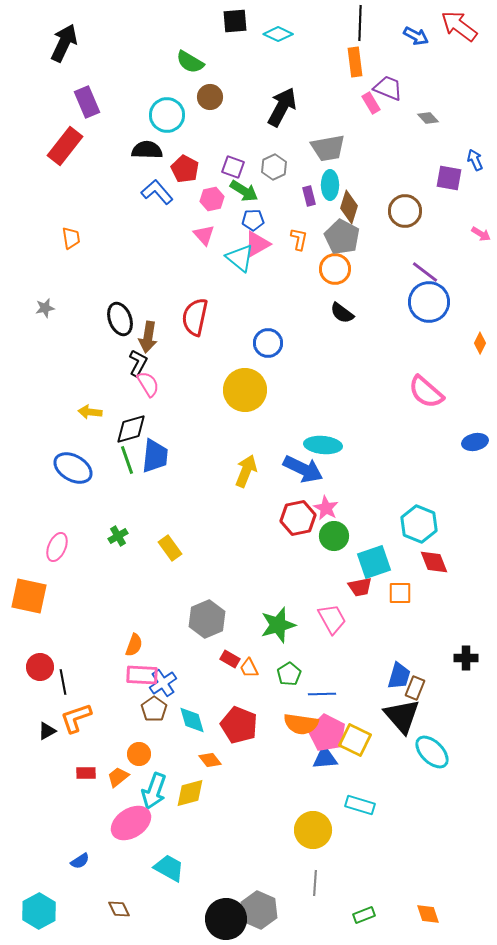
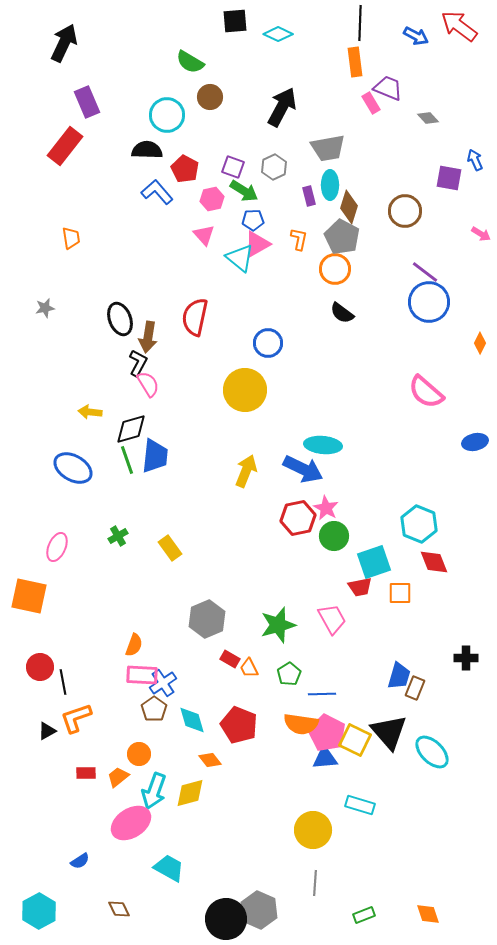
black triangle at (402, 716): moved 13 px left, 16 px down
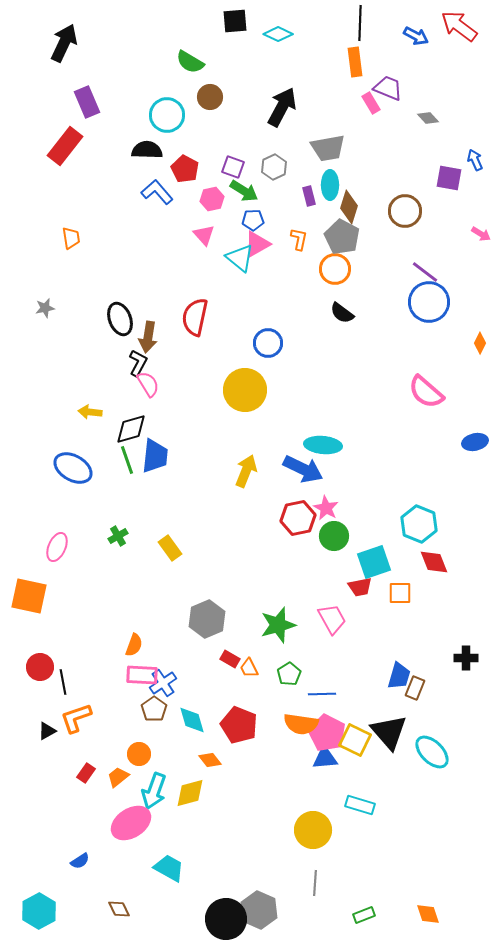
red rectangle at (86, 773): rotated 54 degrees counterclockwise
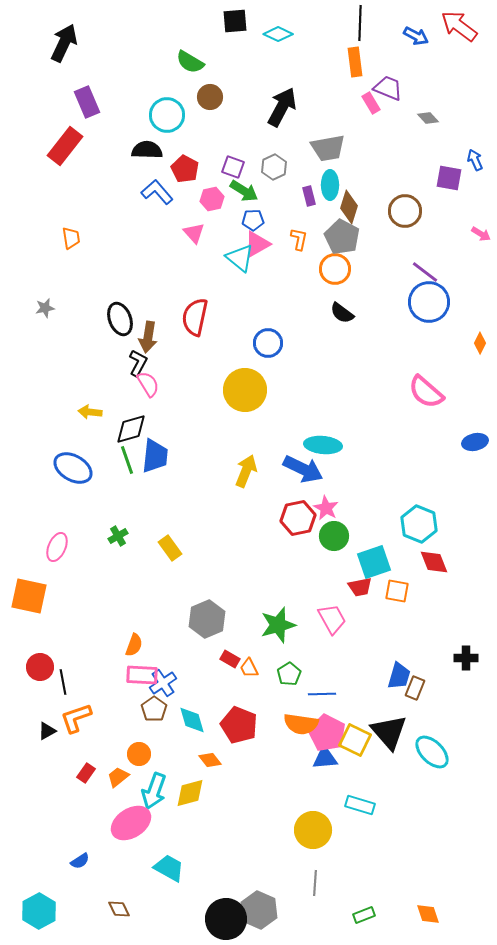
pink triangle at (204, 235): moved 10 px left, 2 px up
orange square at (400, 593): moved 3 px left, 2 px up; rotated 10 degrees clockwise
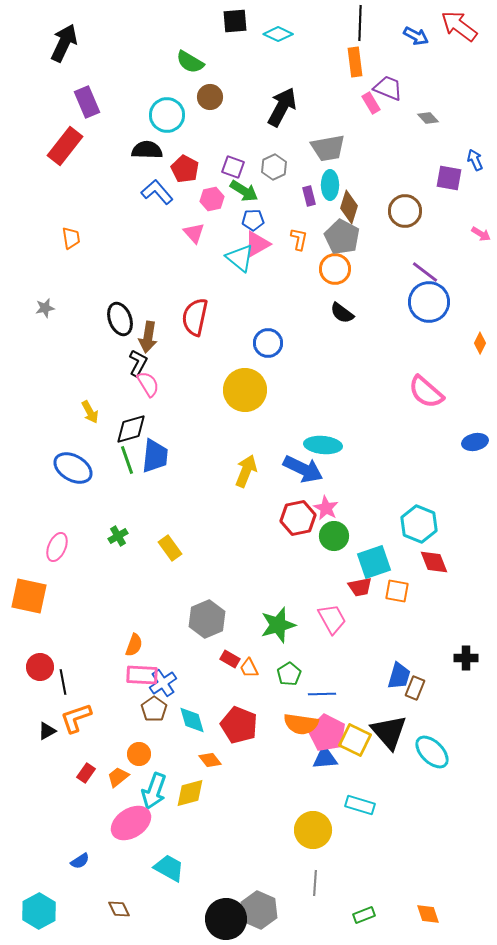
yellow arrow at (90, 412): rotated 125 degrees counterclockwise
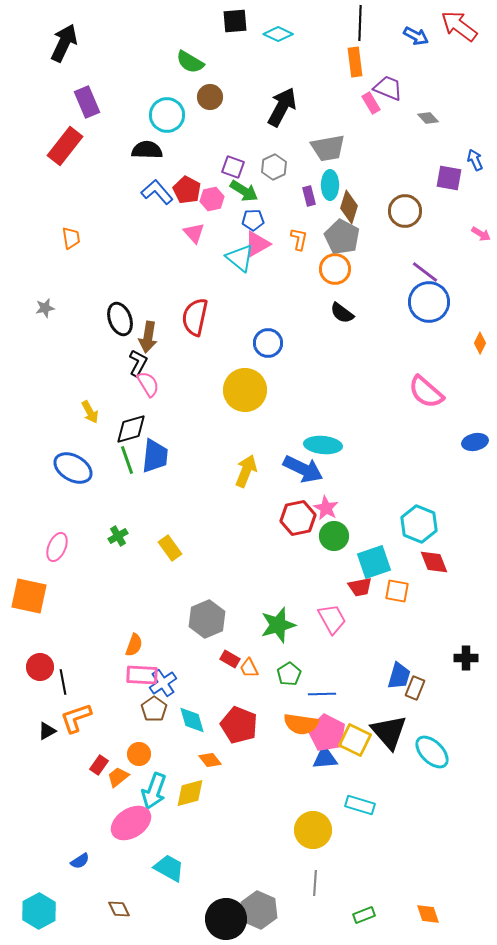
red pentagon at (185, 169): moved 2 px right, 21 px down
red rectangle at (86, 773): moved 13 px right, 8 px up
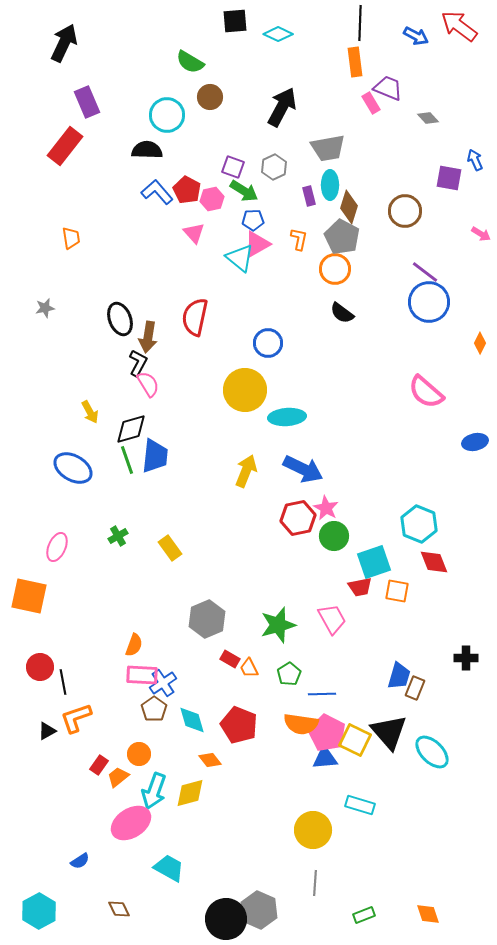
cyan ellipse at (323, 445): moved 36 px left, 28 px up; rotated 9 degrees counterclockwise
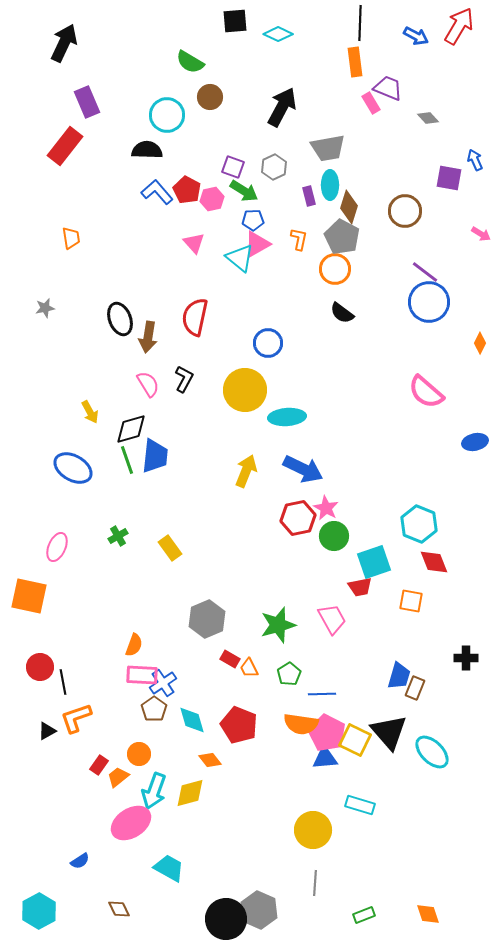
red arrow at (459, 26): rotated 84 degrees clockwise
pink triangle at (194, 233): moved 10 px down
black L-shape at (138, 363): moved 46 px right, 16 px down
orange square at (397, 591): moved 14 px right, 10 px down
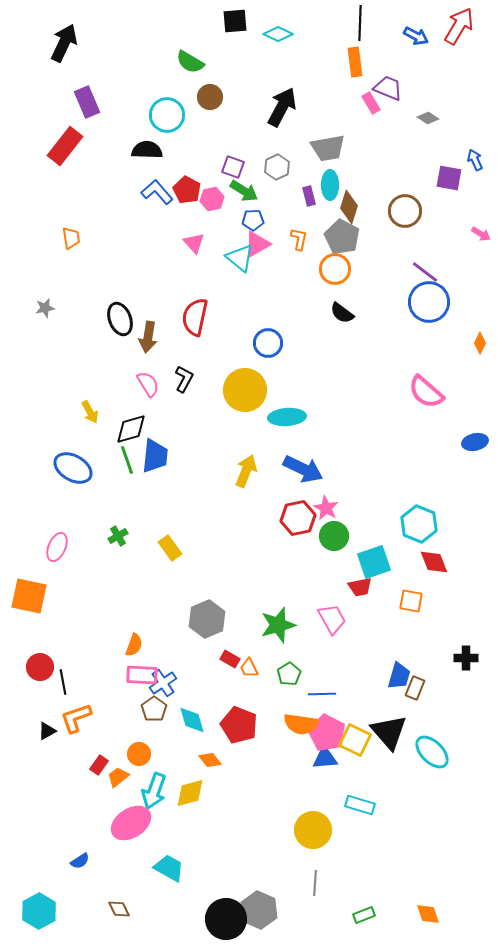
gray diamond at (428, 118): rotated 15 degrees counterclockwise
gray hexagon at (274, 167): moved 3 px right
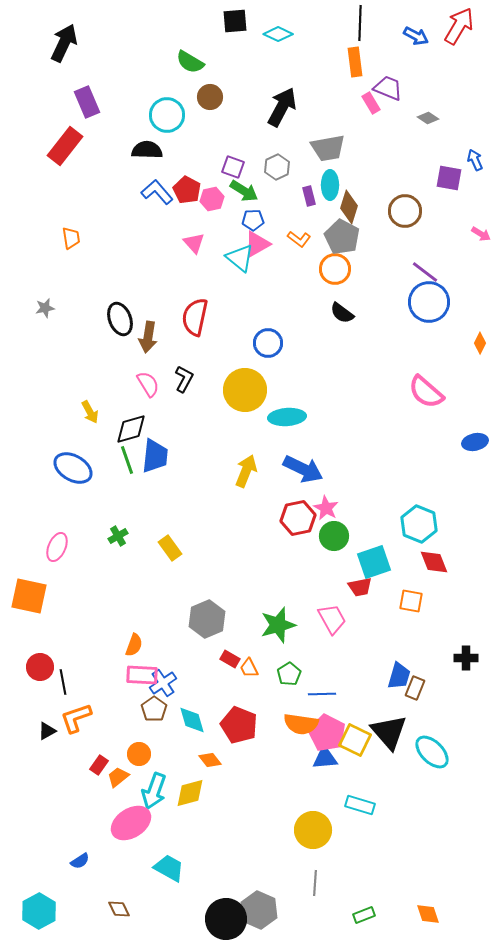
orange L-shape at (299, 239): rotated 115 degrees clockwise
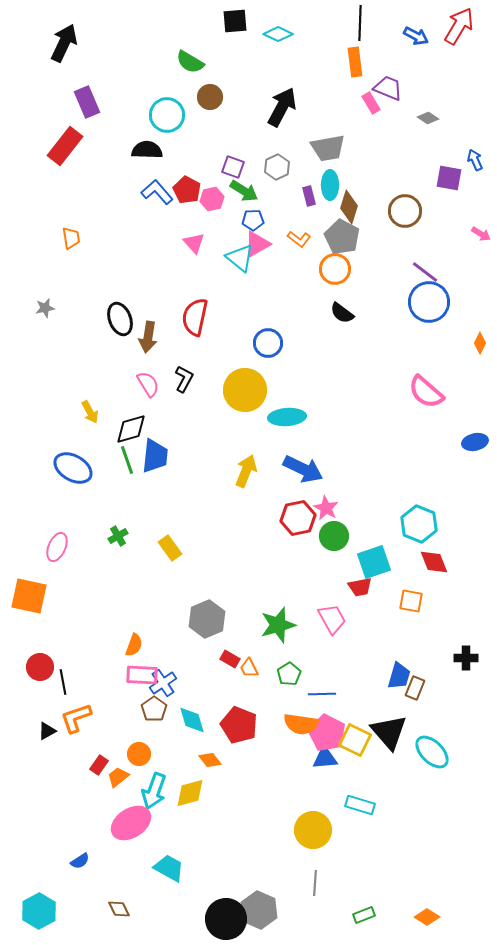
orange diamond at (428, 914): moved 1 px left, 3 px down; rotated 40 degrees counterclockwise
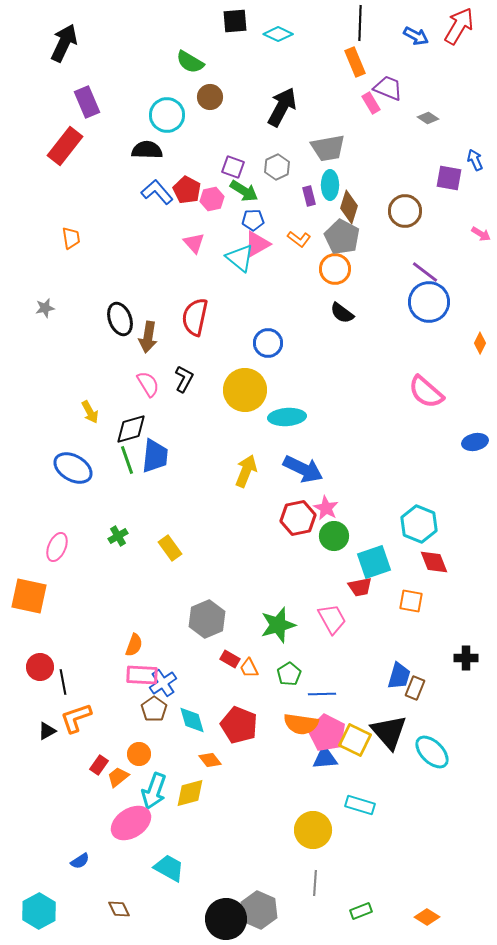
orange rectangle at (355, 62): rotated 16 degrees counterclockwise
green rectangle at (364, 915): moved 3 px left, 4 px up
